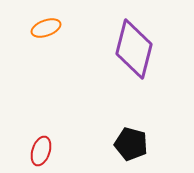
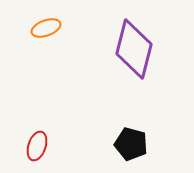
red ellipse: moved 4 px left, 5 px up
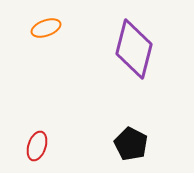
black pentagon: rotated 12 degrees clockwise
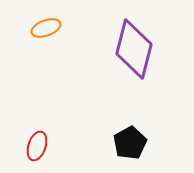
black pentagon: moved 1 px left, 1 px up; rotated 16 degrees clockwise
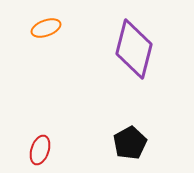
red ellipse: moved 3 px right, 4 px down
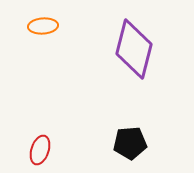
orange ellipse: moved 3 px left, 2 px up; rotated 16 degrees clockwise
black pentagon: rotated 24 degrees clockwise
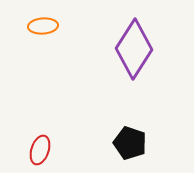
purple diamond: rotated 18 degrees clockwise
black pentagon: rotated 24 degrees clockwise
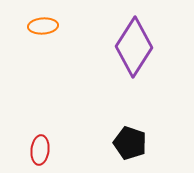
purple diamond: moved 2 px up
red ellipse: rotated 12 degrees counterclockwise
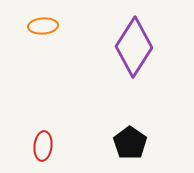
black pentagon: rotated 16 degrees clockwise
red ellipse: moved 3 px right, 4 px up
